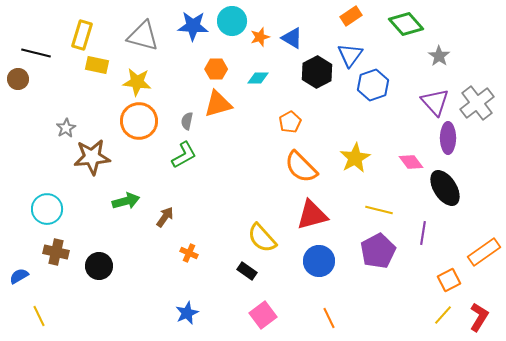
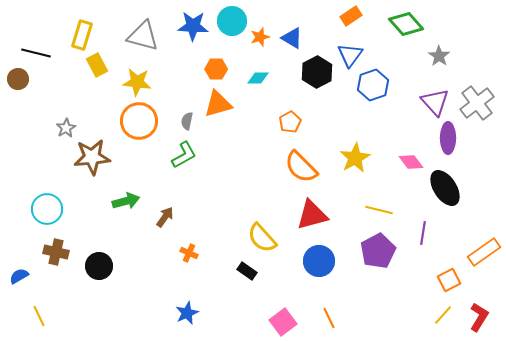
yellow rectangle at (97, 65): rotated 50 degrees clockwise
pink square at (263, 315): moved 20 px right, 7 px down
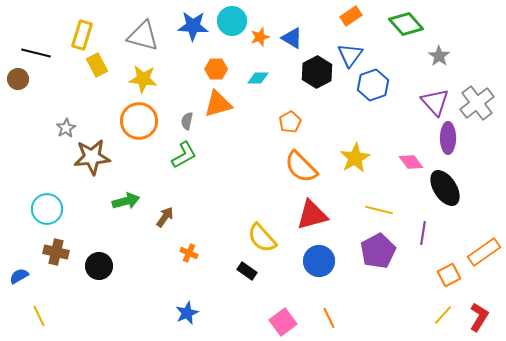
yellow star at (137, 82): moved 6 px right, 3 px up
orange square at (449, 280): moved 5 px up
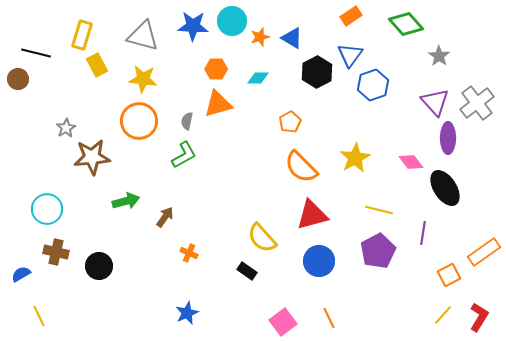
blue semicircle at (19, 276): moved 2 px right, 2 px up
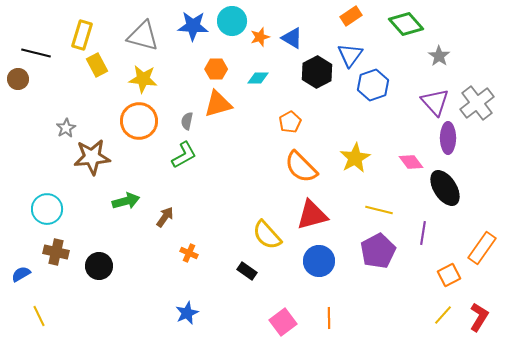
yellow semicircle at (262, 238): moved 5 px right, 3 px up
orange rectangle at (484, 252): moved 2 px left, 4 px up; rotated 20 degrees counterclockwise
orange line at (329, 318): rotated 25 degrees clockwise
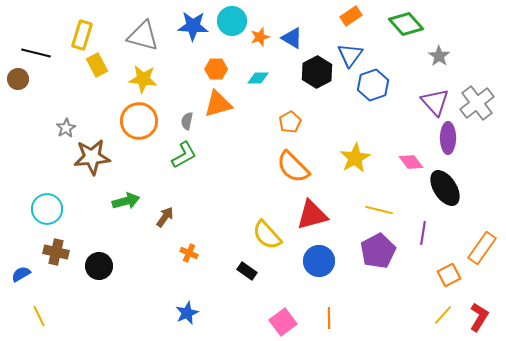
orange semicircle at (301, 167): moved 8 px left
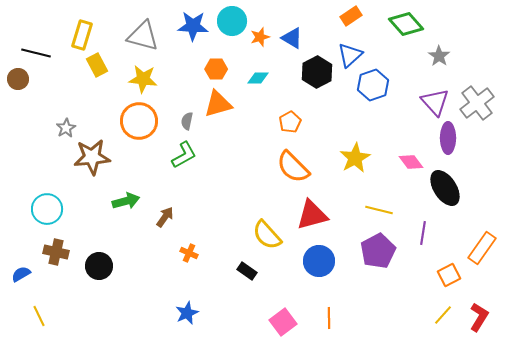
blue triangle at (350, 55): rotated 12 degrees clockwise
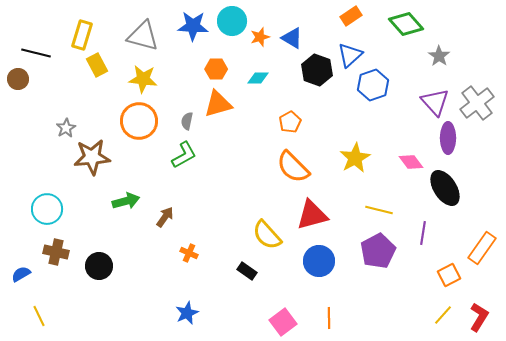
black hexagon at (317, 72): moved 2 px up; rotated 12 degrees counterclockwise
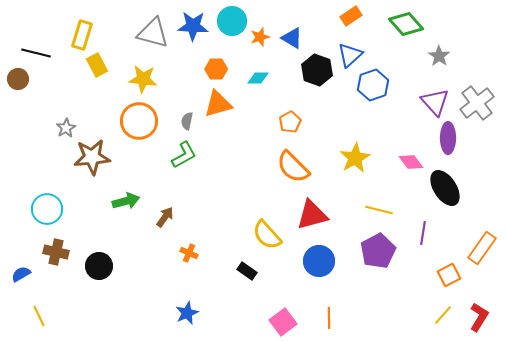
gray triangle at (143, 36): moved 10 px right, 3 px up
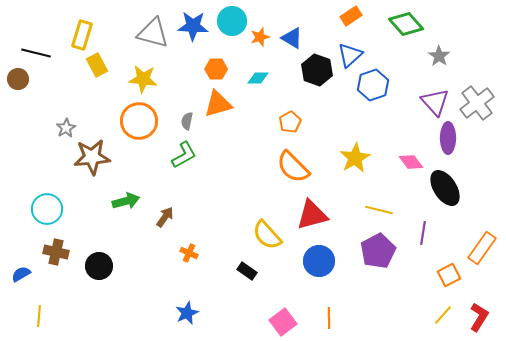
yellow line at (39, 316): rotated 30 degrees clockwise
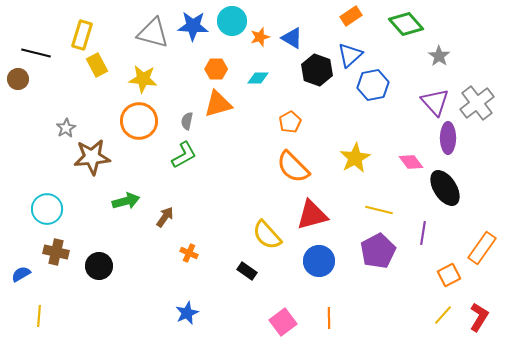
blue hexagon at (373, 85): rotated 8 degrees clockwise
